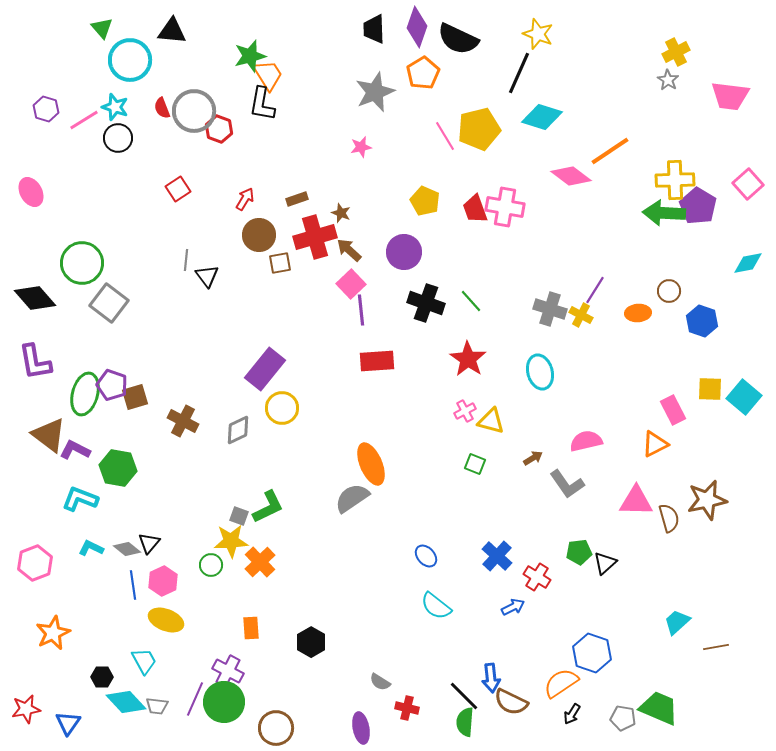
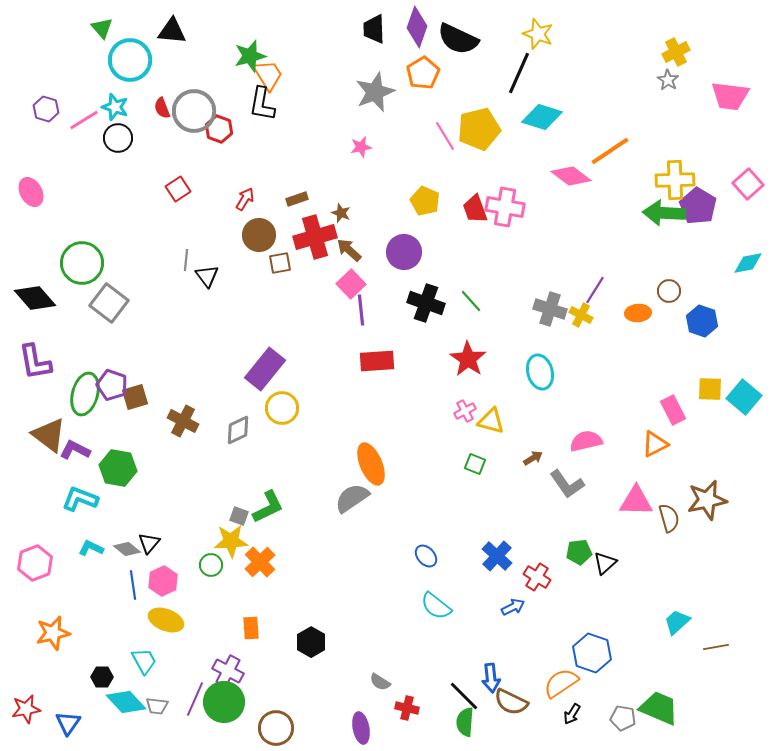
orange star at (53, 633): rotated 12 degrees clockwise
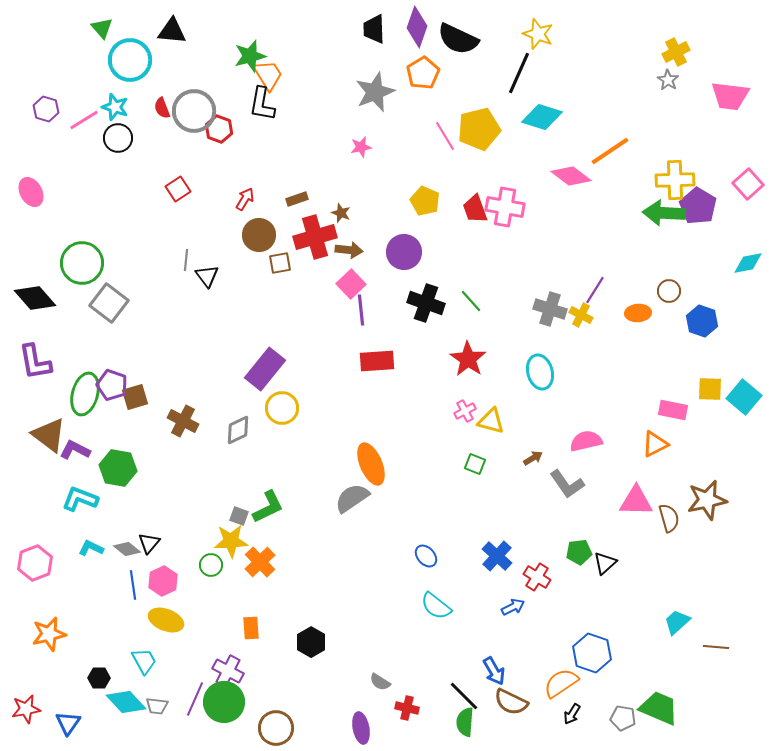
brown arrow at (349, 250): rotated 144 degrees clockwise
pink rectangle at (673, 410): rotated 52 degrees counterclockwise
orange star at (53, 633): moved 4 px left, 1 px down
brown line at (716, 647): rotated 15 degrees clockwise
black hexagon at (102, 677): moved 3 px left, 1 px down
blue arrow at (491, 678): moved 3 px right, 7 px up; rotated 24 degrees counterclockwise
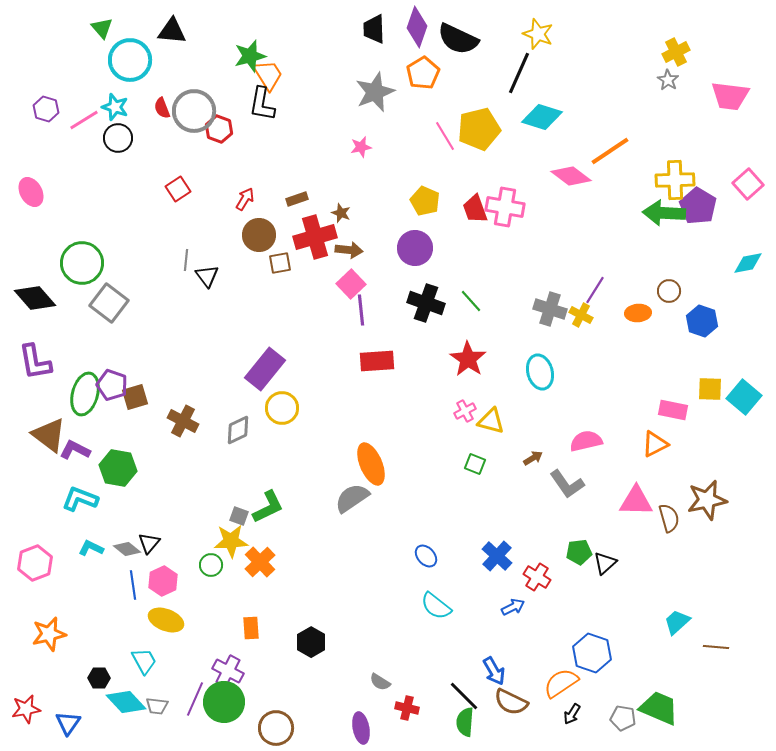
purple circle at (404, 252): moved 11 px right, 4 px up
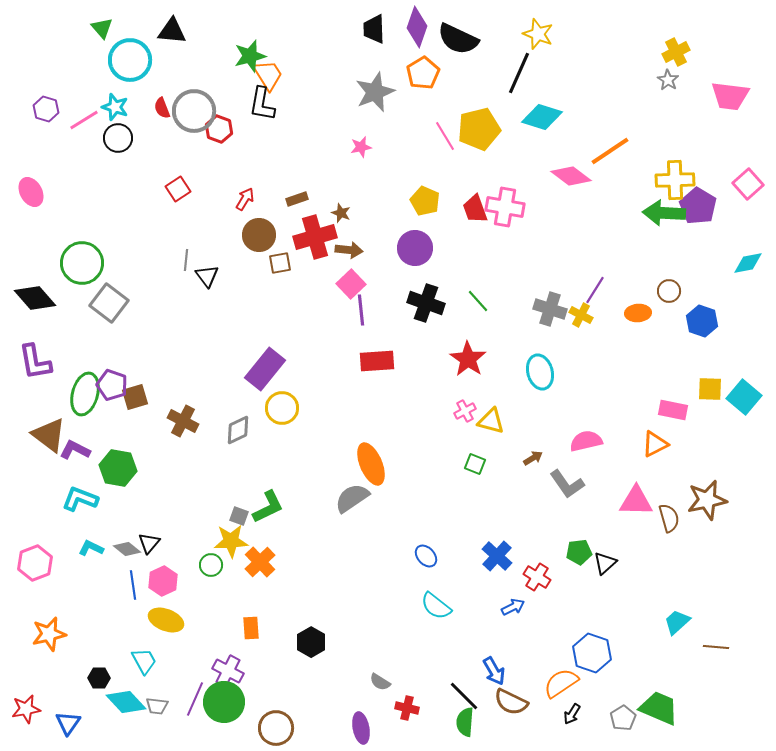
green line at (471, 301): moved 7 px right
gray pentagon at (623, 718): rotated 30 degrees clockwise
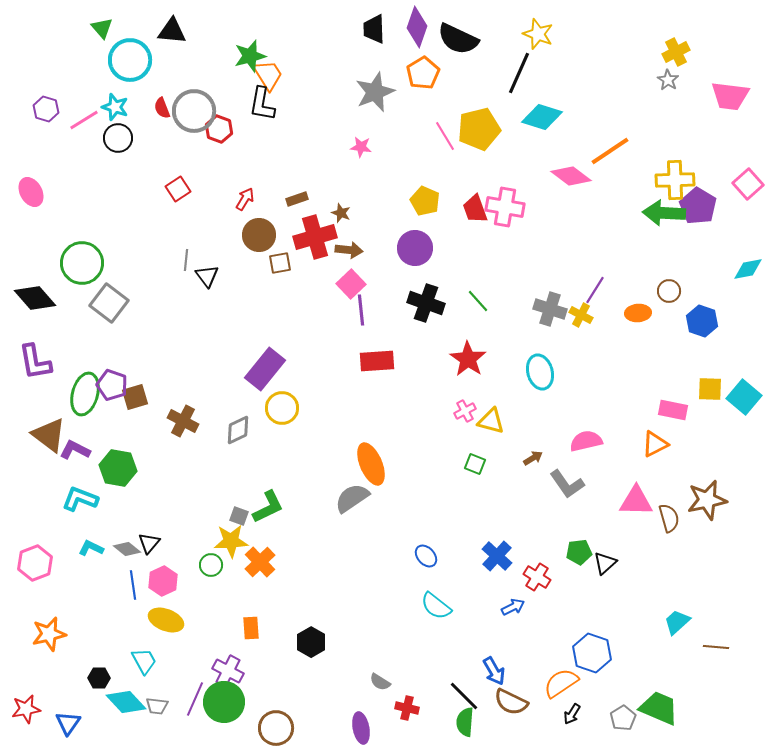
pink star at (361, 147): rotated 20 degrees clockwise
cyan diamond at (748, 263): moved 6 px down
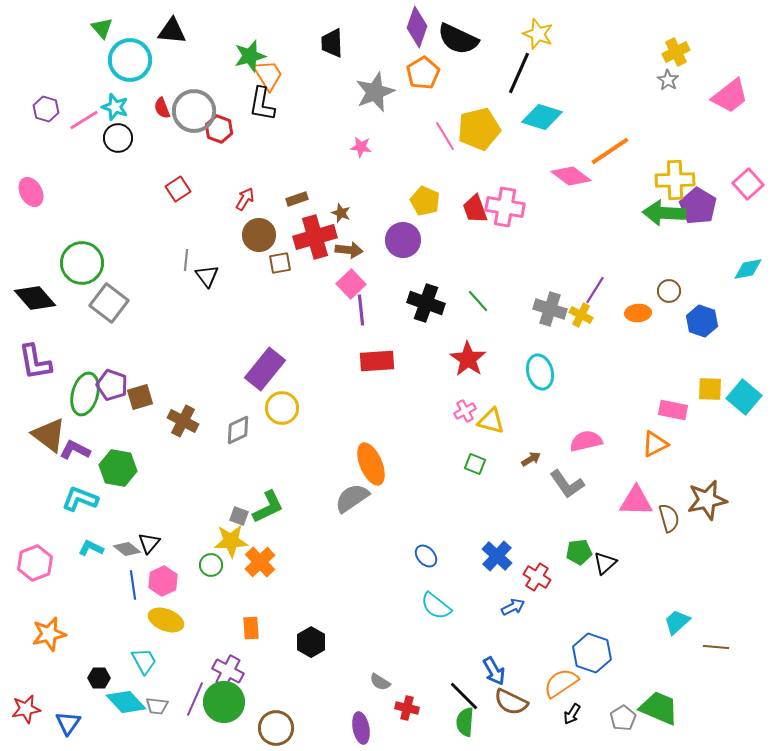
black trapezoid at (374, 29): moved 42 px left, 14 px down
pink trapezoid at (730, 96): rotated 45 degrees counterclockwise
purple circle at (415, 248): moved 12 px left, 8 px up
brown square at (135, 397): moved 5 px right
brown arrow at (533, 458): moved 2 px left, 1 px down
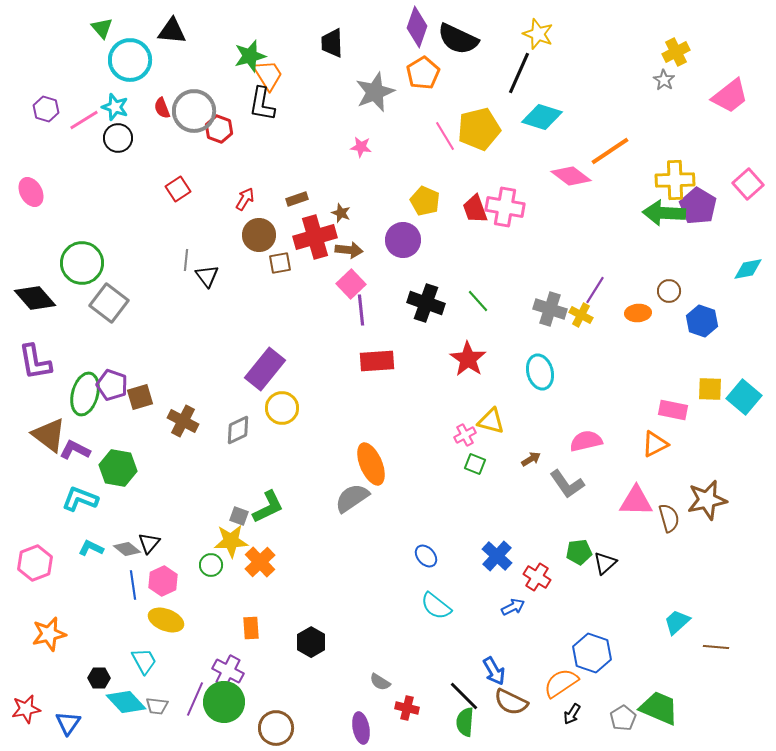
gray star at (668, 80): moved 4 px left
pink cross at (465, 411): moved 24 px down
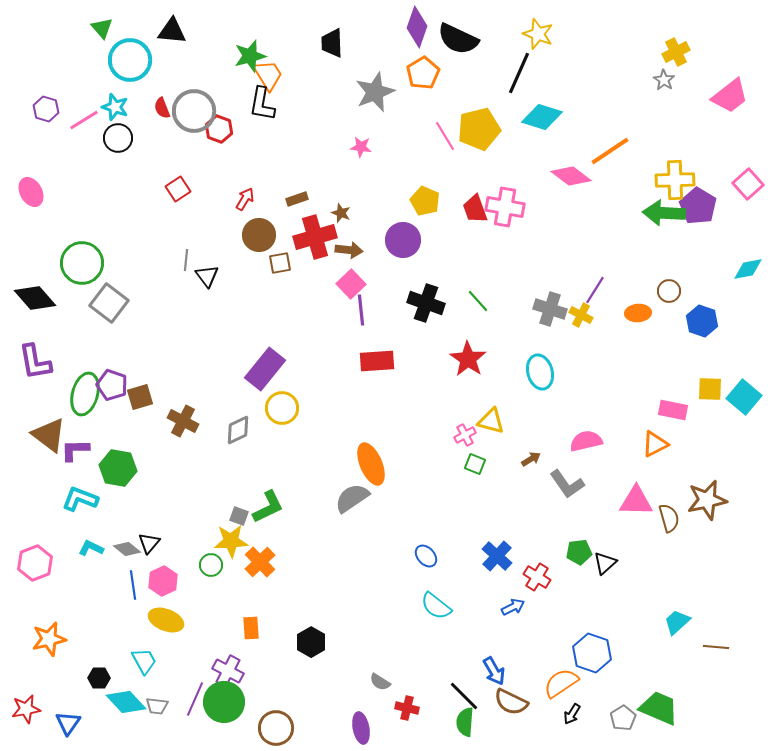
purple L-shape at (75, 450): rotated 28 degrees counterclockwise
orange star at (49, 634): moved 5 px down
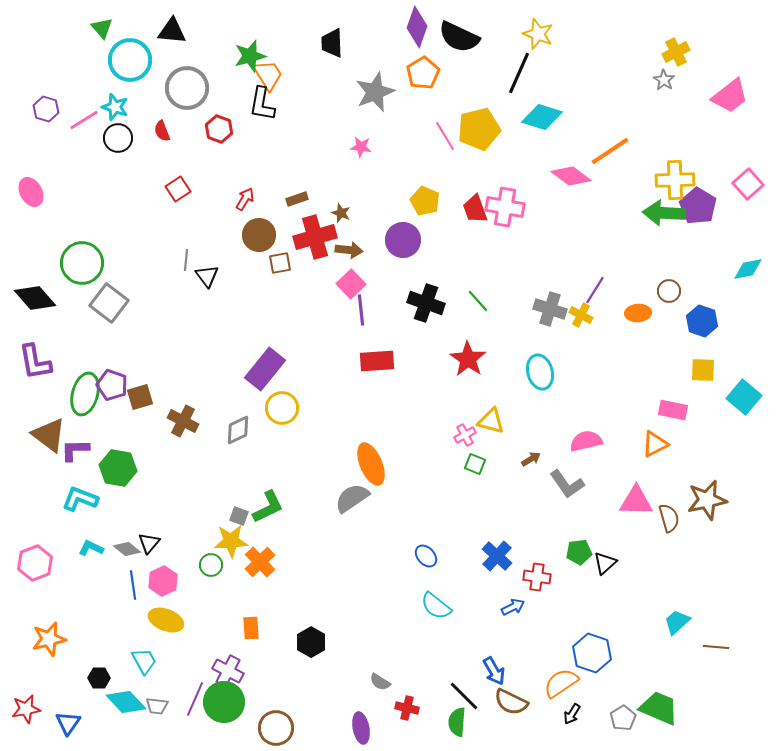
black semicircle at (458, 39): moved 1 px right, 2 px up
red semicircle at (162, 108): moved 23 px down
gray circle at (194, 111): moved 7 px left, 23 px up
yellow square at (710, 389): moved 7 px left, 19 px up
red cross at (537, 577): rotated 24 degrees counterclockwise
green semicircle at (465, 722): moved 8 px left
